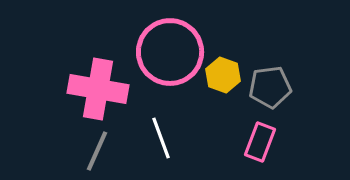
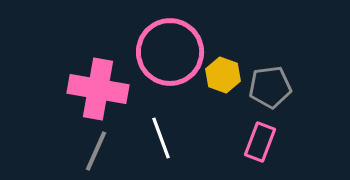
gray line: moved 1 px left
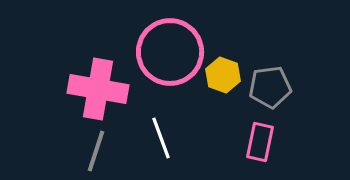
pink rectangle: rotated 9 degrees counterclockwise
gray line: rotated 6 degrees counterclockwise
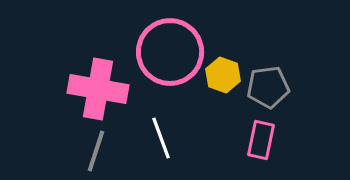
gray pentagon: moved 2 px left
pink rectangle: moved 1 px right, 2 px up
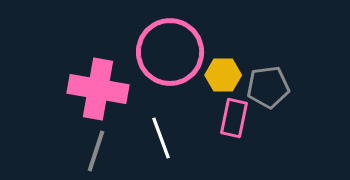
yellow hexagon: rotated 20 degrees counterclockwise
pink rectangle: moved 27 px left, 22 px up
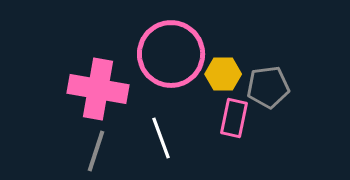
pink circle: moved 1 px right, 2 px down
yellow hexagon: moved 1 px up
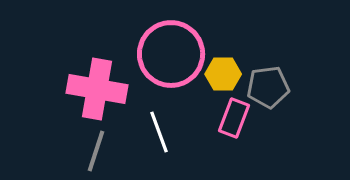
pink cross: moved 1 px left
pink rectangle: rotated 9 degrees clockwise
white line: moved 2 px left, 6 px up
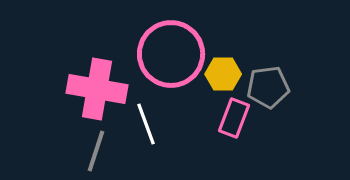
white line: moved 13 px left, 8 px up
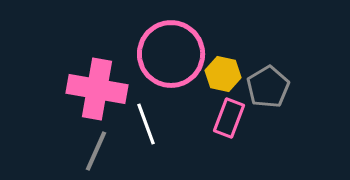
yellow hexagon: rotated 12 degrees clockwise
gray pentagon: rotated 24 degrees counterclockwise
pink rectangle: moved 5 px left
gray line: rotated 6 degrees clockwise
